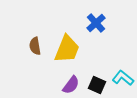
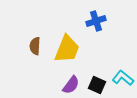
blue cross: moved 2 px up; rotated 24 degrees clockwise
brown semicircle: rotated 12 degrees clockwise
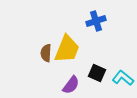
brown semicircle: moved 11 px right, 7 px down
black square: moved 12 px up
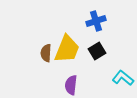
black square: moved 22 px up; rotated 36 degrees clockwise
purple semicircle: rotated 150 degrees clockwise
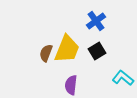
blue cross: rotated 18 degrees counterclockwise
brown semicircle: rotated 18 degrees clockwise
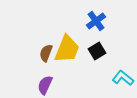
purple semicircle: moved 26 px left; rotated 18 degrees clockwise
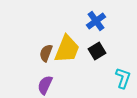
cyan L-shape: rotated 70 degrees clockwise
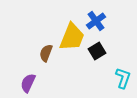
yellow trapezoid: moved 5 px right, 12 px up
purple semicircle: moved 17 px left, 2 px up
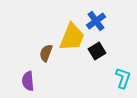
purple semicircle: moved 2 px up; rotated 30 degrees counterclockwise
